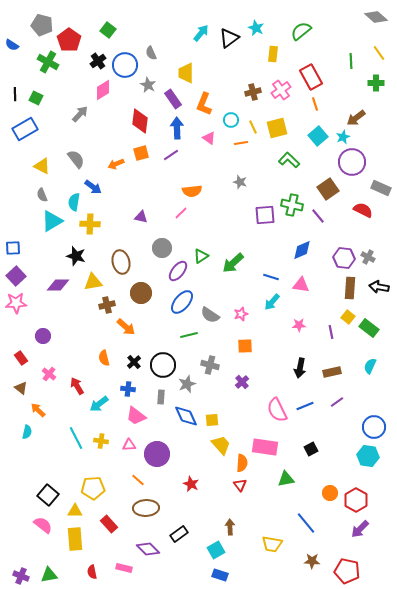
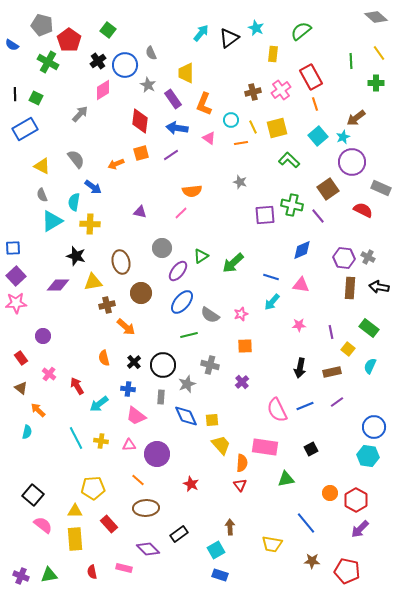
blue arrow at (177, 128): rotated 80 degrees counterclockwise
purple triangle at (141, 217): moved 1 px left, 5 px up
yellow square at (348, 317): moved 32 px down
black square at (48, 495): moved 15 px left
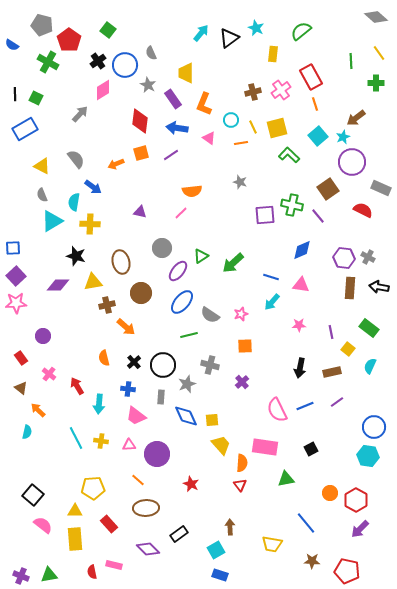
green L-shape at (289, 160): moved 5 px up
cyan arrow at (99, 404): rotated 48 degrees counterclockwise
pink rectangle at (124, 568): moved 10 px left, 3 px up
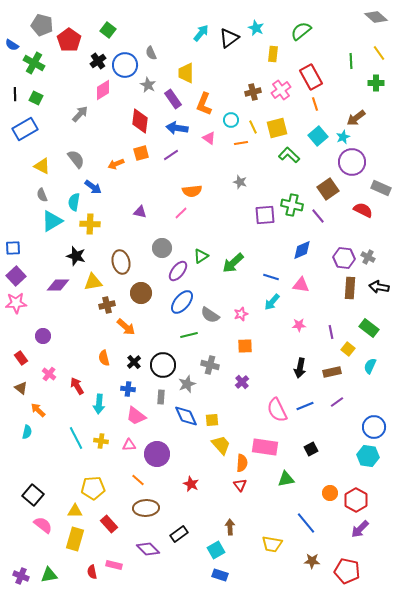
green cross at (48, 62): moved 14 px left, 1 px down
yellow rectangle at (75, 539): rotated 20 degrees clockwise
